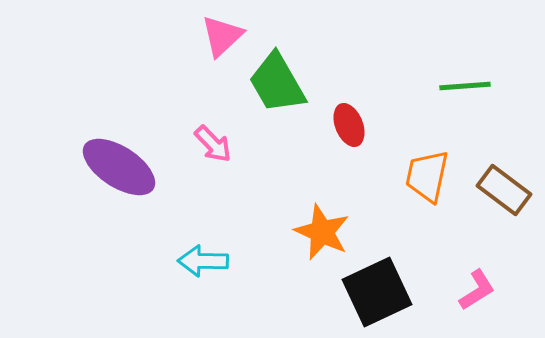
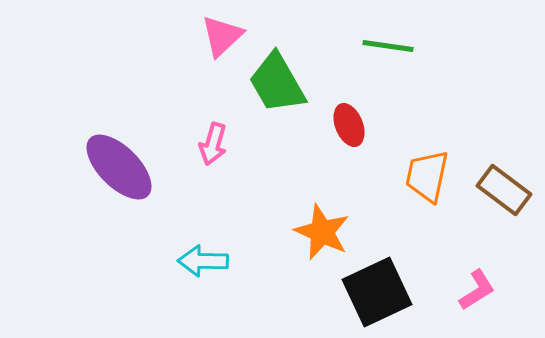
green line: moved 77 px left, 40 px up; rotated 12 degrees clockwise
pink arrow: rotated 60 degrees clockwise
purple ellipse: rotated 12 degrees clockwise
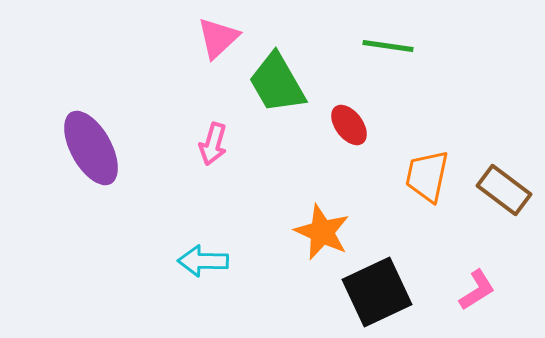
pink triangle: moved 4 px left, 2 px down
red ellipse: rotated 15 degrees counterclockwise
purple ellipse: moved 28 px left, 19 px up; rotated 16 degrees clockwise
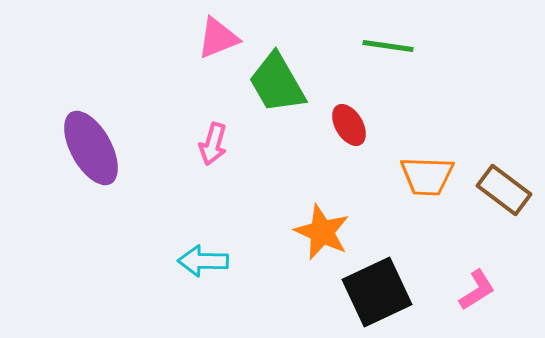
pink triangle: rotated 21 degrees clockwise
red ellipse: rotated 6 degrees clockwise
orange trapezoid: rotated 100 degrees counterclockwise
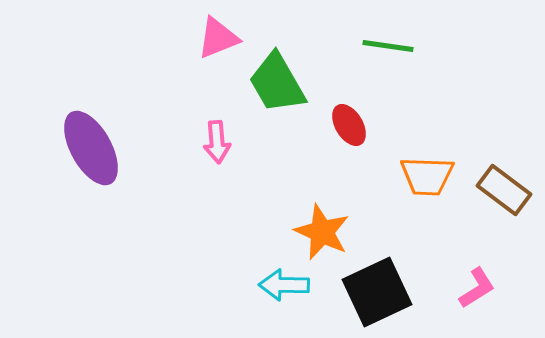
pink arrow: moved 4 px right, 2 px up; rotated 21 degrees counterclockwise
cyan arrow: moved 81 px right, 24 px down
pink L-shape: moved 2 px up
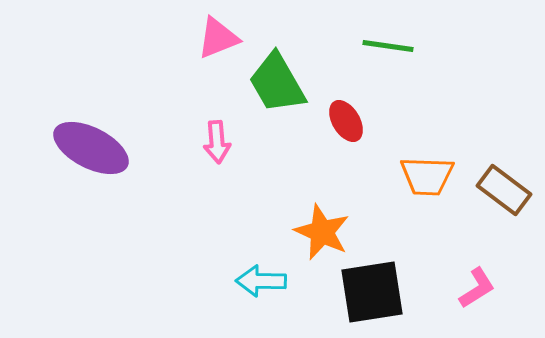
red ellipse: moved 3 px left, 4 px up
purple ellipse: rotated 34 degrees counterclockwise
cyan arrow: moved 23 px left, 4 px up
black square: moved 5 px left; rotated 16 degrees clockwise
